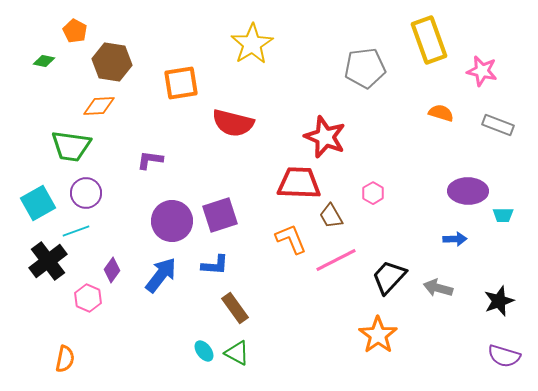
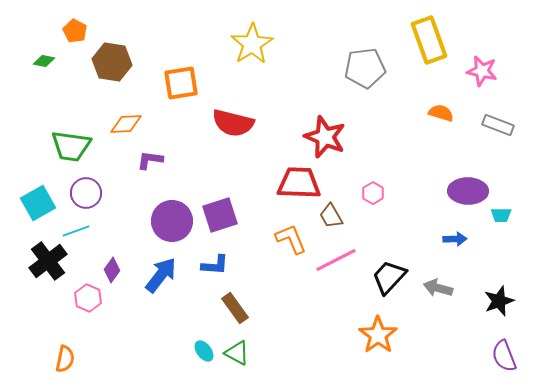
orange diamond at (99, 106): moved 27 px right, 18 px down
cyan trapezoid at (503, 215): moved 2 px left
purple semicircle at (504, 356): rotated 52 degrees clockwise
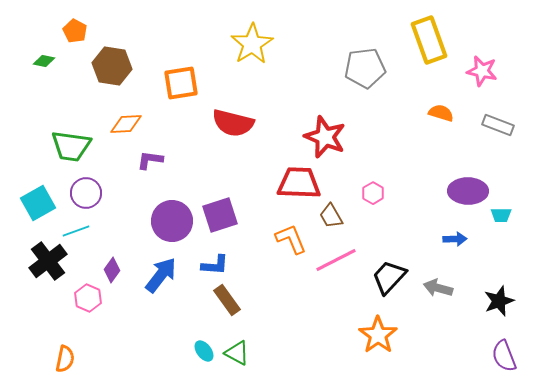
brown hexagon at (112, 62): moved 4 px down
brown rectangle at (235, 308): moved 8 px left, 8 px up
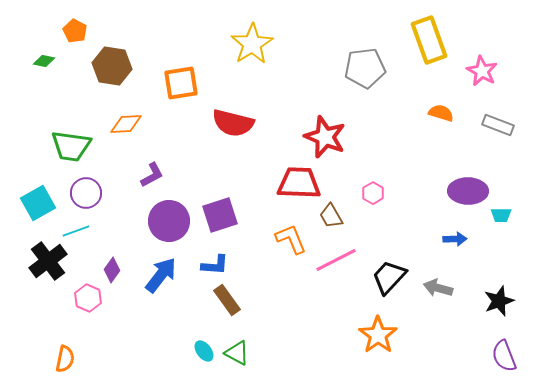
pink star at (482, 71): rotated 16 degrees clockwise
purple L-shape at (150, 160): moved 2 px right, 15 px down; rotated 144 degrees clockwise
purple circle at (172, 221): moved 3 px left
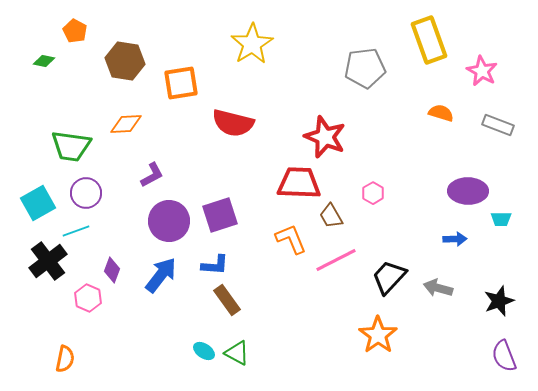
brown hexagon at (112, 66): moved 13 px right, 5 px up
cyan trapezoid at (501, 215): moved 4 px down
purple diamond at (112, 270): rotated 15 degrees counterclockwise
cyan ellipse at (204, 351): rotated 20 degrees counterclockwise
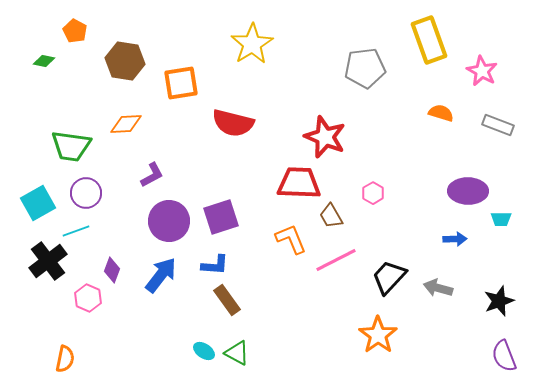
purple square at (220, 215): moved 1 px right, 2 px down
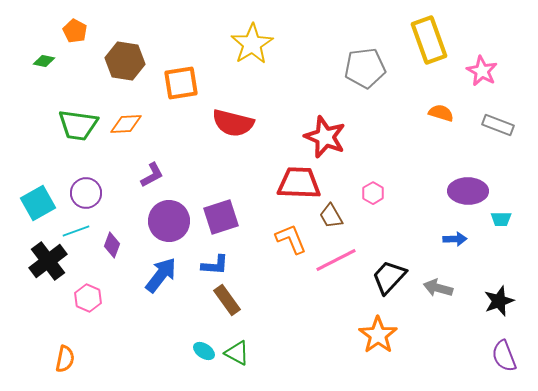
green trapezoid at (71, 146): moved 7 px right, 21 px up
purple diamond at (112, 270): moved 25 px up
